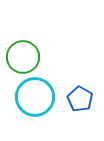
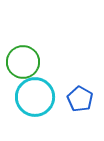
green circle: moved 5 px down
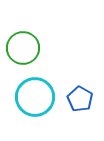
green circle: moved 14 px up
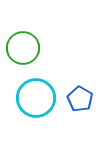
cyan circle: moved 1 px right, 1 px down
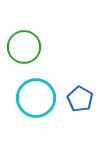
green circle: moved 1 px right, 1 px up
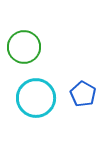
blue pentagon: moved 3 px right, 5 px up
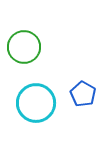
cyan circle: moved 5 px down
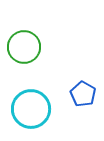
cyan circle: moved 5 px left, 6 px down
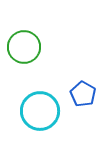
cyan circle: moved 9 px right, 2 px down
